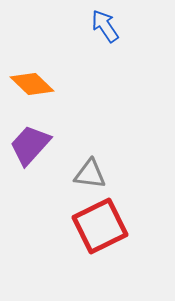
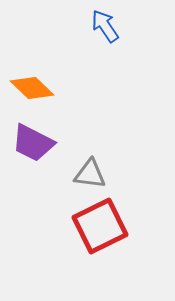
orange diamond: moved 4 px down
purple trapezoid: moved 3 px right, 2 px up; rotated 105 degrees counterclockwise
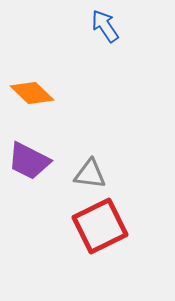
orange diamond: moved 5 px down
purple trapezoid: moved 4 px left, 18 px down
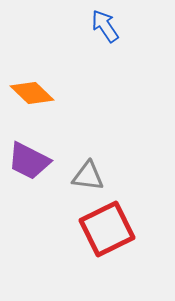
gray triangle: moved 2 px left, 2 px down
red square: moved 7 px right, 3 px down
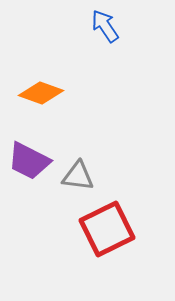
orange diamond: moved 9 px right; rotated 24 degrees counterclockwise
gray triangle: moved 10 px left
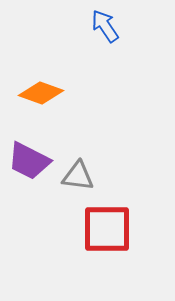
red square: rotated 26 degrees clockwise
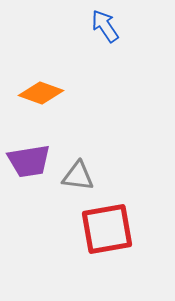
purple trapezoid: rotated 36 degrees counterclockwise
red square: rotated 10 degrees counterclockwise
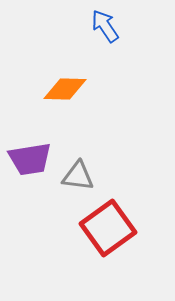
orange diamond: moved 24 px right, 4 px up; rotated 18 degrees counterclockwise
purple trapezoid: moved 1 px right, 2 px up
red square: moved 1 px right, 1 px up; rotated 26 degrees counterclockwise
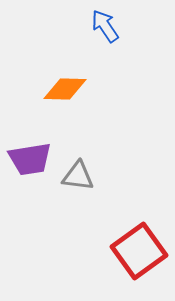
red square: moved 31 px right, 23 px down
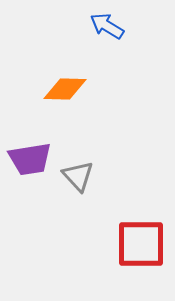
blue arrow: moved 2 px right; rotated 24 degrees counterclockwise
gray triangle: rotated 40 degrees clockwise
red square: moved 2 px right, 7 px up; rotated 36 degrees clockwise
